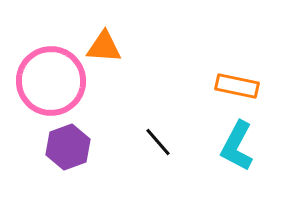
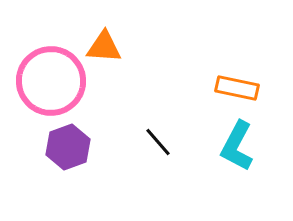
orange rectangle: moved 2 px down
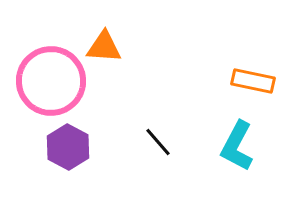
orange rectangle: moved 16 px right, 7 px up
purple hexagon: rotated 12 degrees counterclockwise
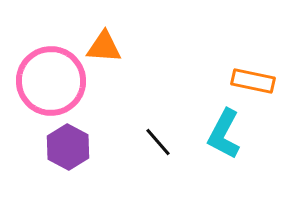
cyan L-shape: moved 13 px left, 12 px up
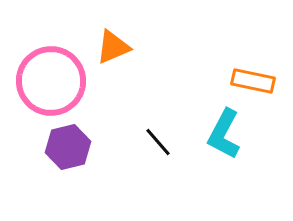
orange triangle: moved 9 px right; rotated 27 degrees counterclockwise
purple hexagon: rotated 18 degrees clockwise
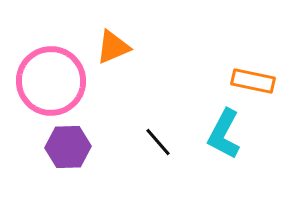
purple hexagon: rotated 12 degrees clockwise
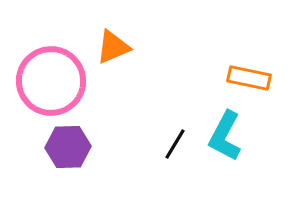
orange rectangle: moved 4 px left, 3 px up
cyan L-shape: moved 1 px right, 2 px down
black line: moved 17 px right, 2 px down; rotated 72 degrees clockwise
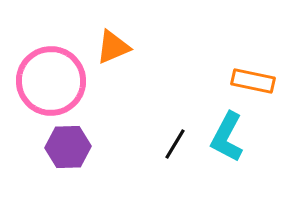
orange rectangle: moved 4 px right, 3 px down
cyan L-shape: moved 2 px right, 1 px down
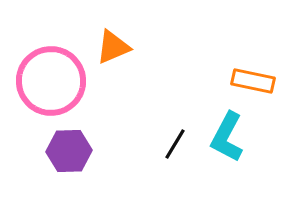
purple hexagon: moved 1 px right, 4 px down
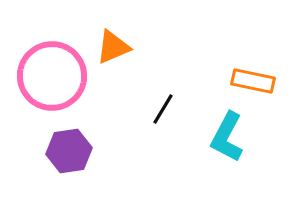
pink circle: moved 1 px right, 5 px up
black line: moved 12 px left, 35 px up
purple hexagon: rotated 6 degrees counterclockwise
